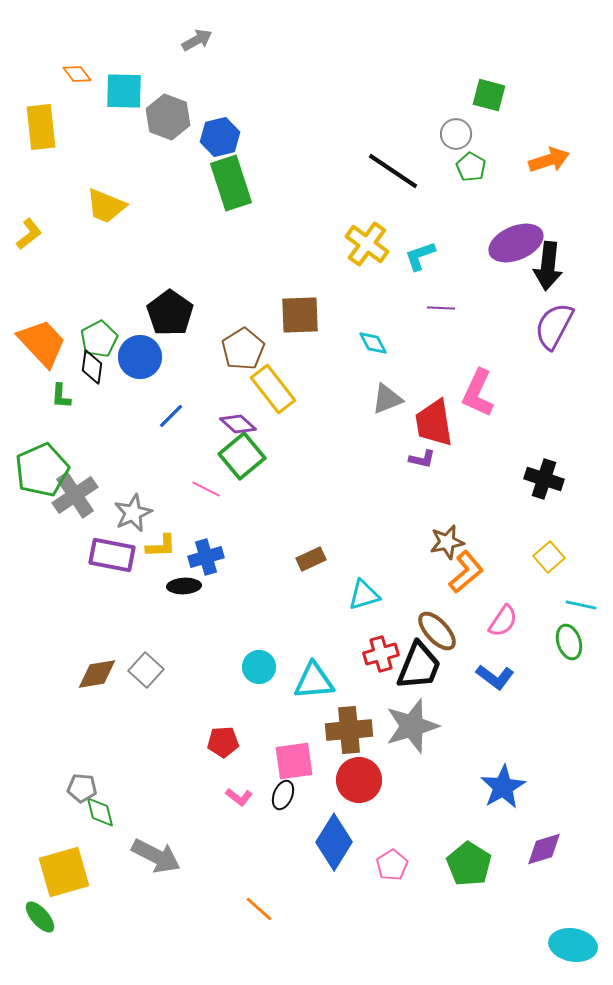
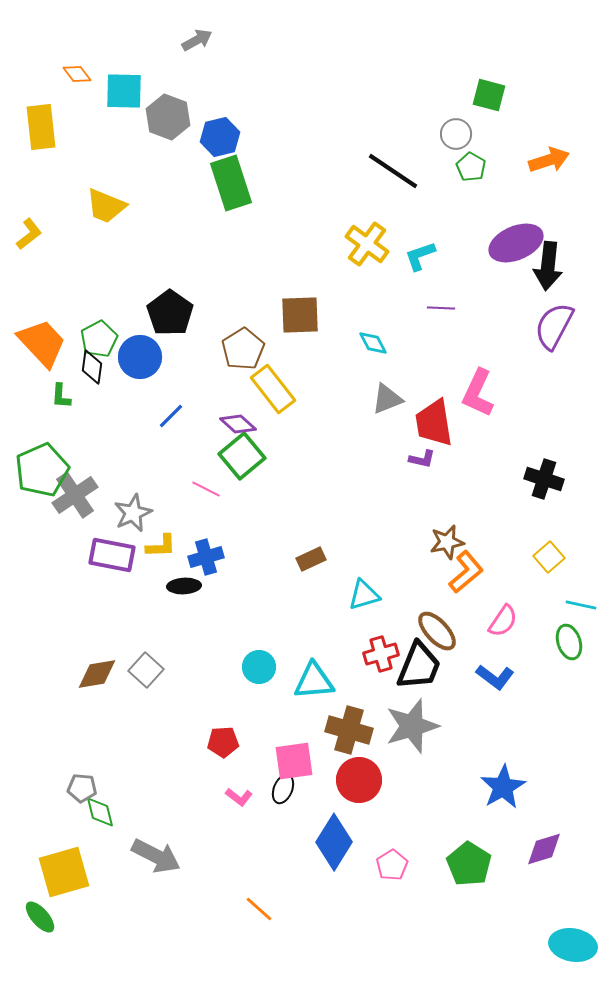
brown cross at (349, 730): rotated 21 degrees clockwise
black ellipse at (283, 795): moved 6 px up
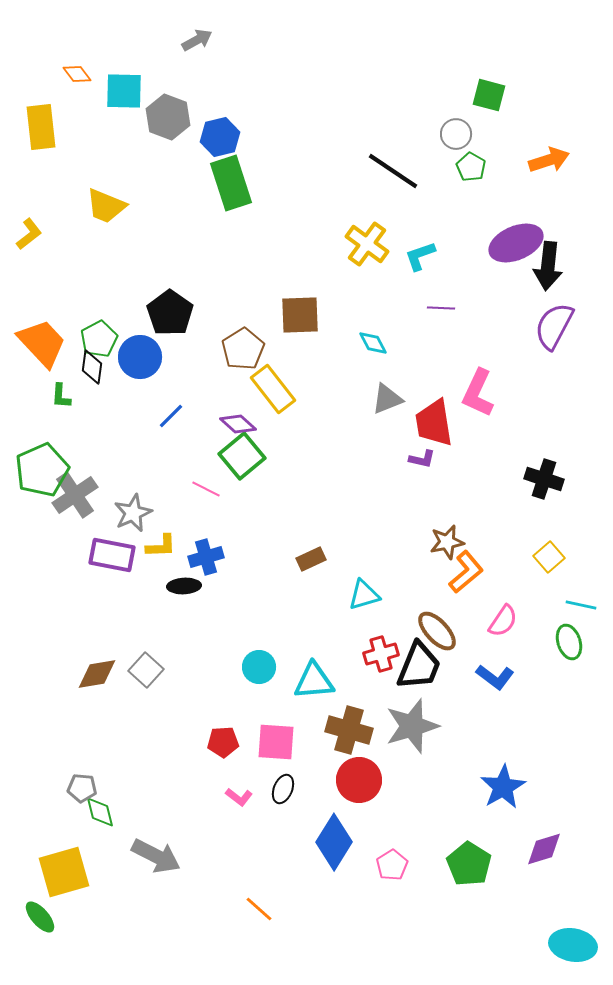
pink square at (294, 761): moved 18 px left, 19 px up; rotated 12 degrees clockwise
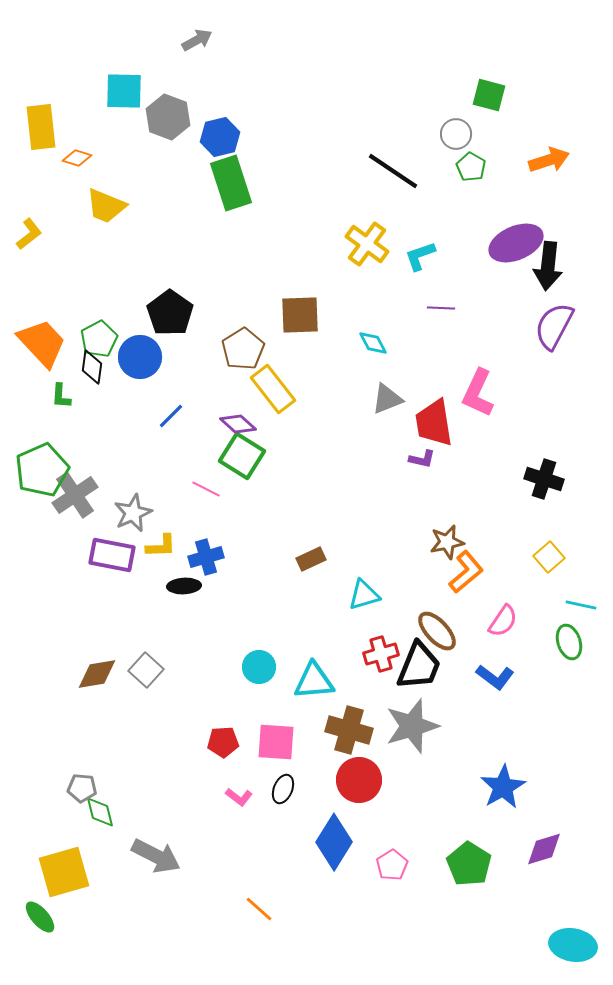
orange diamond at (77, 74): moved 84 px down; rotated 36 degrees counterclockwise
green square at (242, 456): rotated 18 degrees counterclockwise
